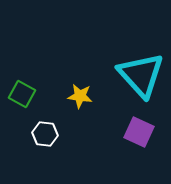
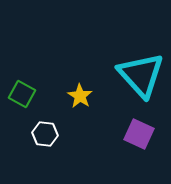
yellow star: rotated 25 degrees clockwise
purple square: moved 2 px down
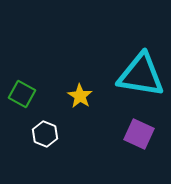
cyan triangle: rotated 39 degrees counterclockwise
white hexagon: rotated 15 degrees clockwise
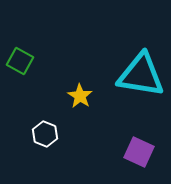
green square: moved 2 px left, 33 px up
purple square: moved 18 px down
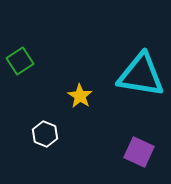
green square: rotated 28 degrees clockwise
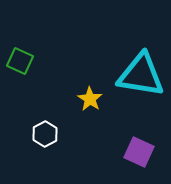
green square: rotated 32 degrees counterclockwise
yellow star: moved 10 px right, 3 px down
white hexagon: rotated 10 degrees clockwise
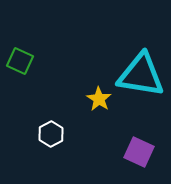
yellow star: moved 9 px right
white hexagon: moved 6 px right
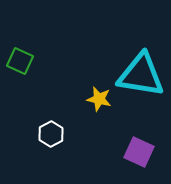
yellow star: rotated 20 degrees counterclockwise
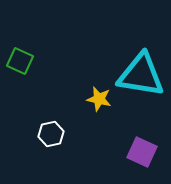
white hexagon: rotated 15 degrees clockwise
purple square: moved 3 px right
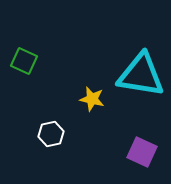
green square: moved 4 px right
yellow star: moved 7 px left
